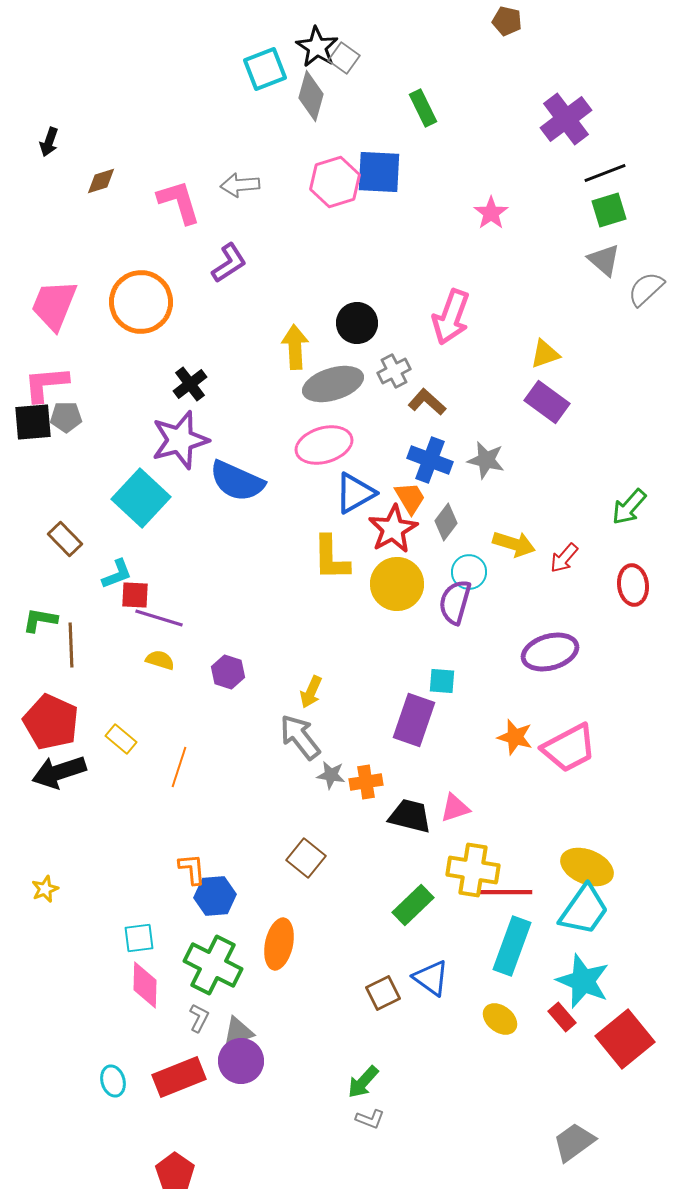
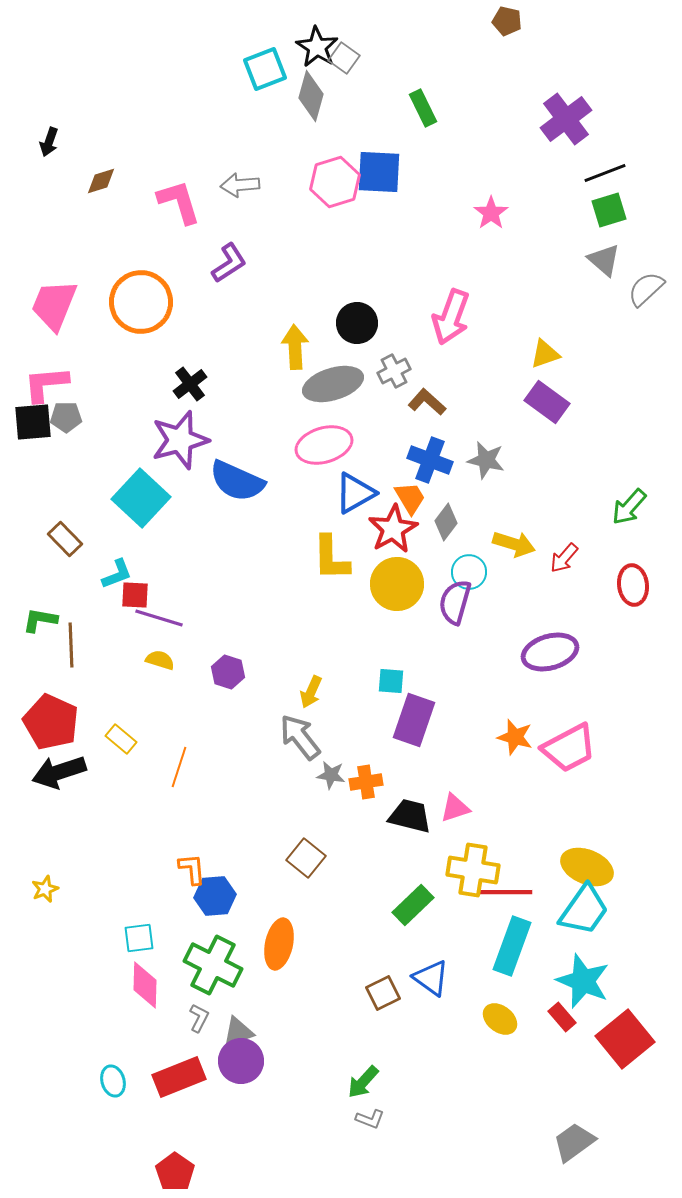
cyan square at (442, 681): moved 51 px left
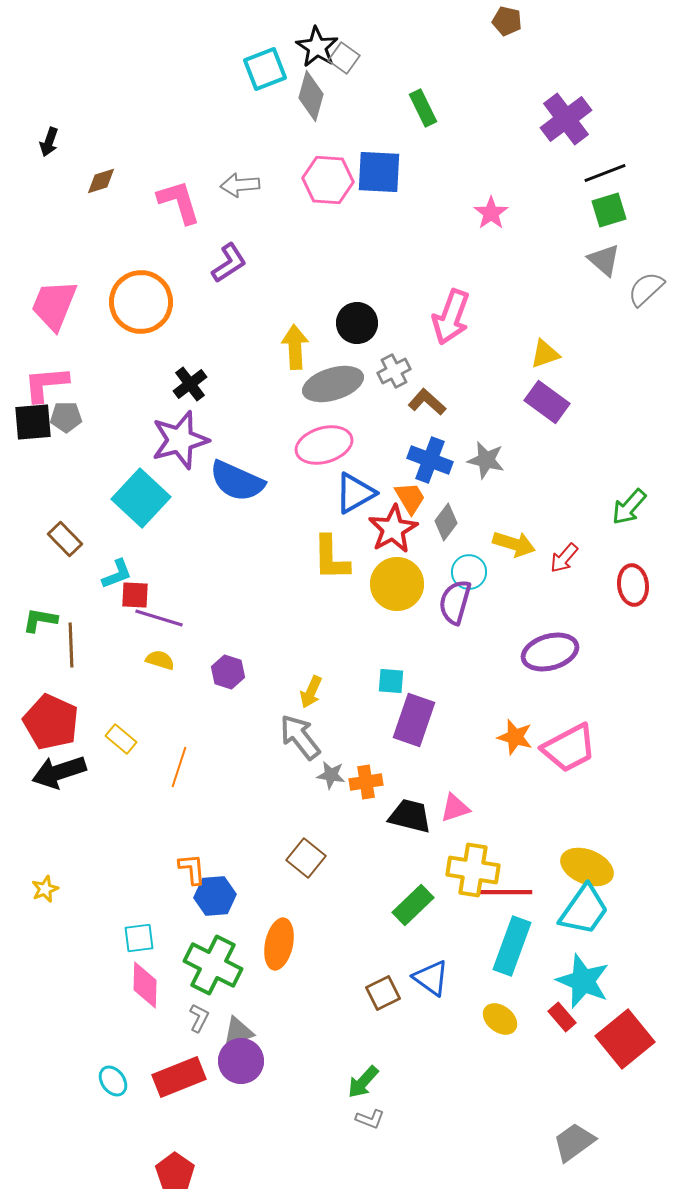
pink hexagon at (335, 182): moved 7 px left, 2 px up; rotated 21 degrees clockwise
cyan ellipse at (113, 1081): rotated 20 degrees counterclockwise
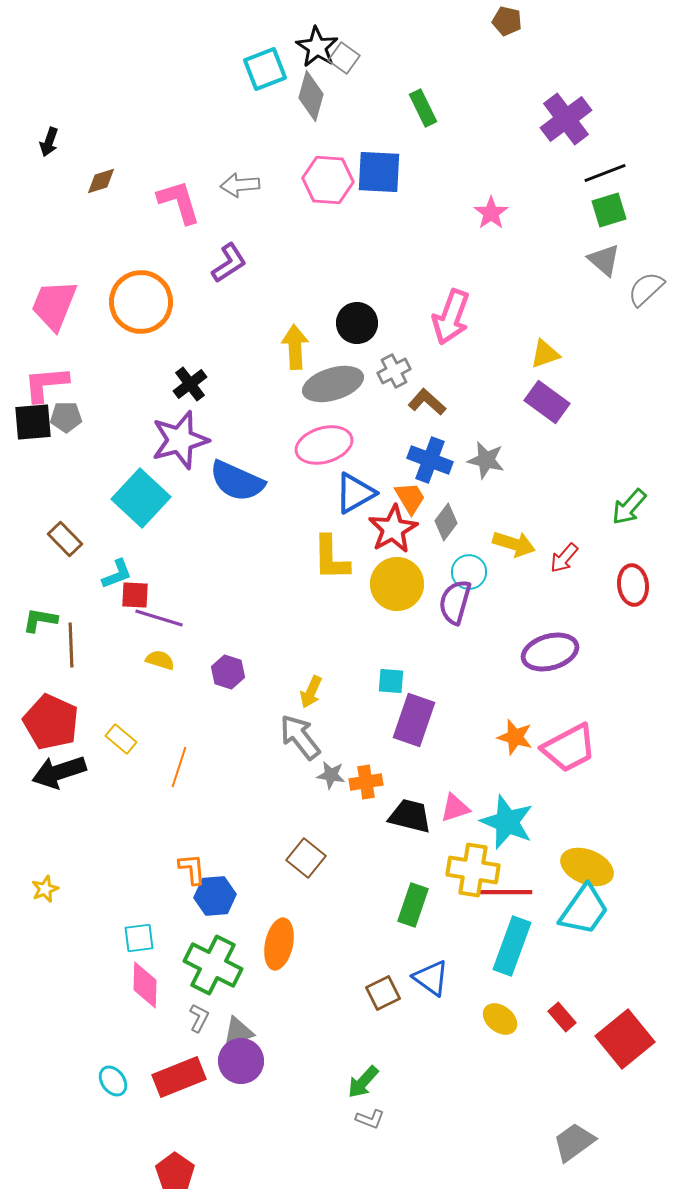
green rectangle at (413, 905): rotated 27 degrees counterclockwise
cyan star at (583, 981): moved 76 px left, 159 px up
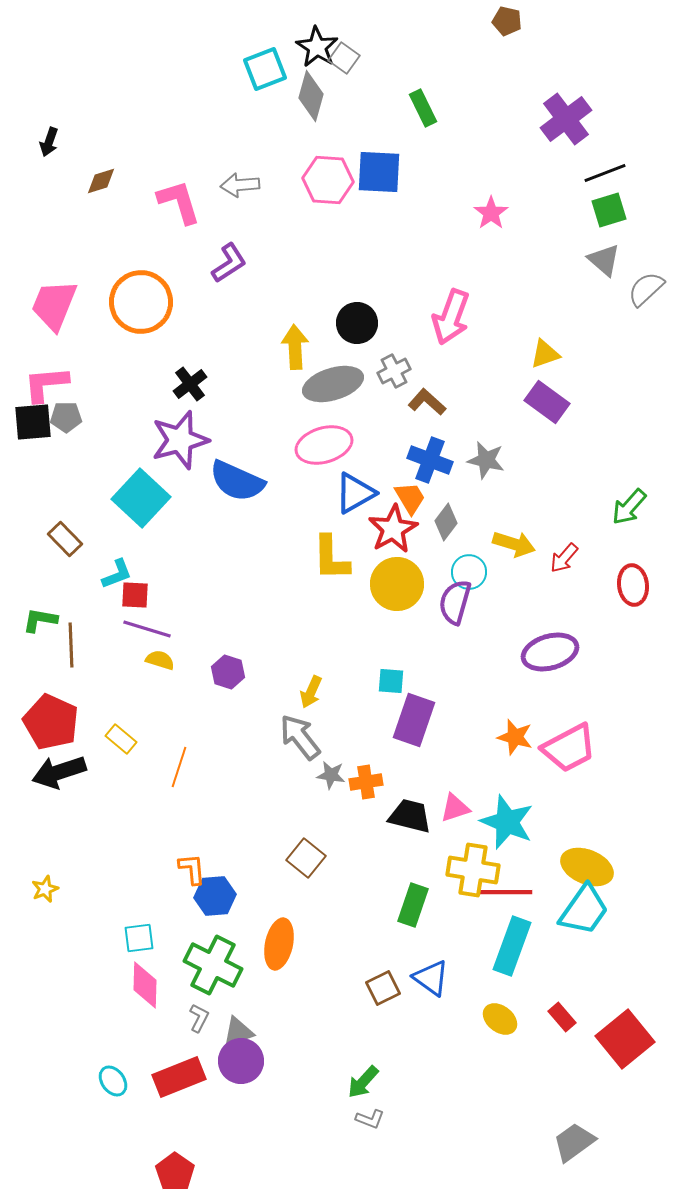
purple line at (159, 618): moved 12 px left, 11 px down
brown square at (383, 993): moved 5 px up
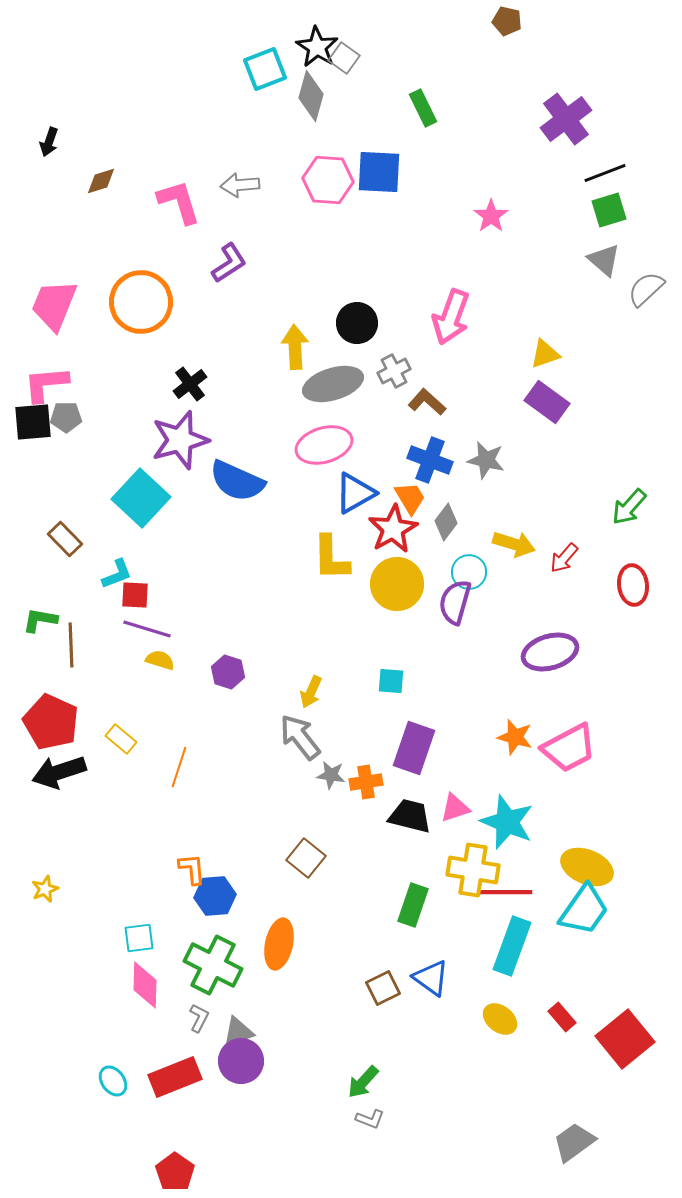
pink star at (491, 213): moved 3 px down
purple rectangle at (414, 720): moved 28 px down
red rectangle at (179, 1077): moved 4 px left
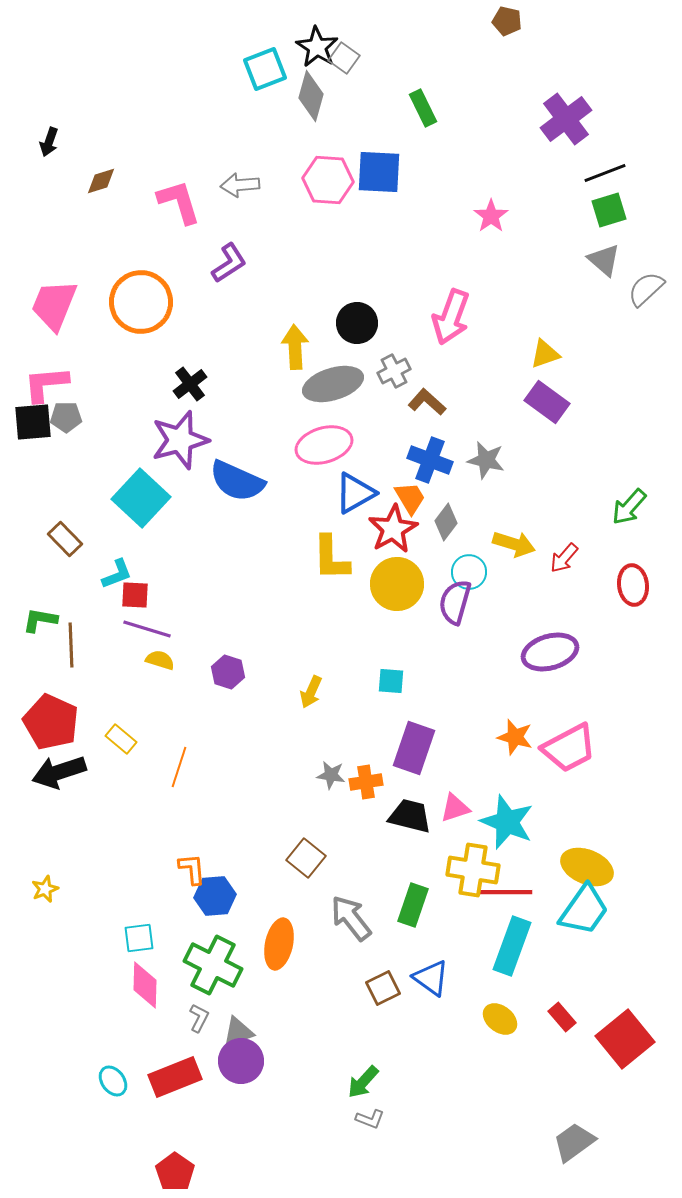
gray arrow at (300, 737): moved 51 px right, 181 px down
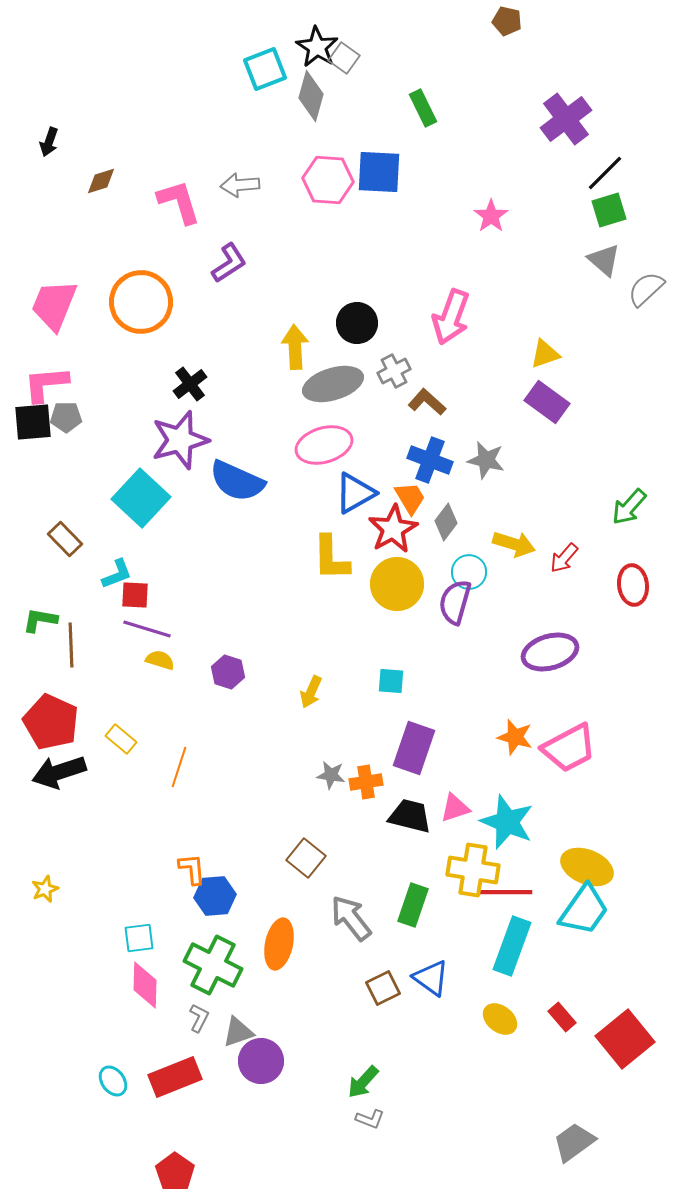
black line at (605, 173): rotated 24 degrees counterclockwise
purple circle at (241, 1061): moved 20 px right
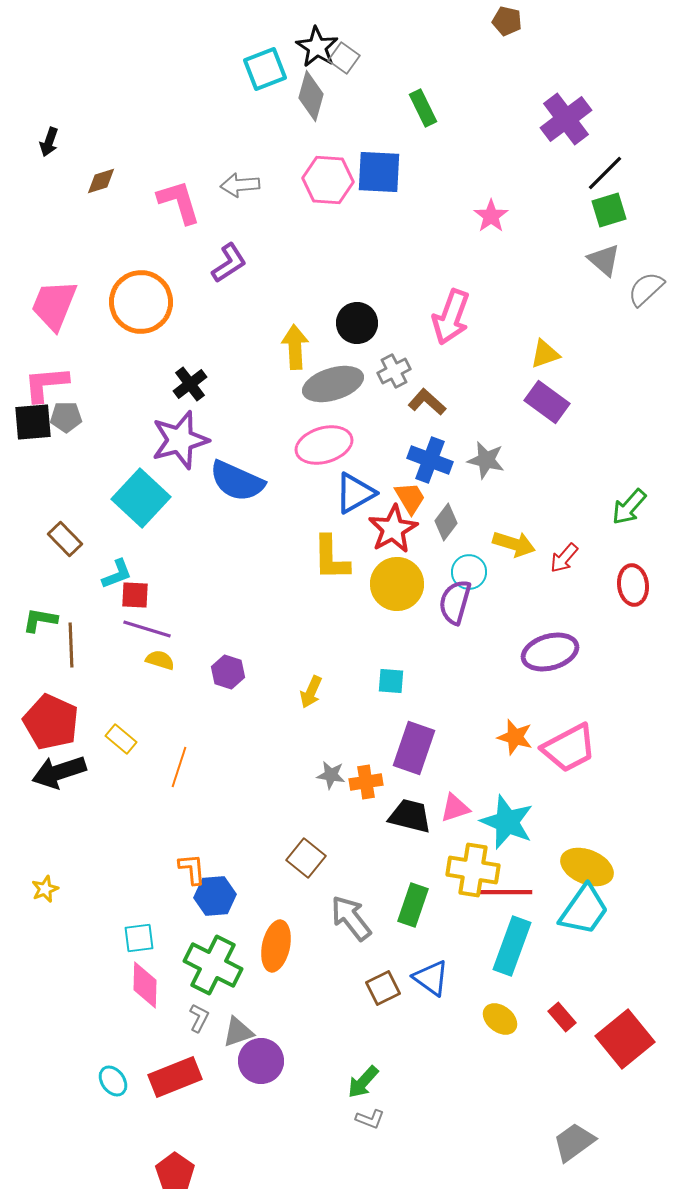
orange ellipse at (279, 944): moved 3 px left, 2 px down
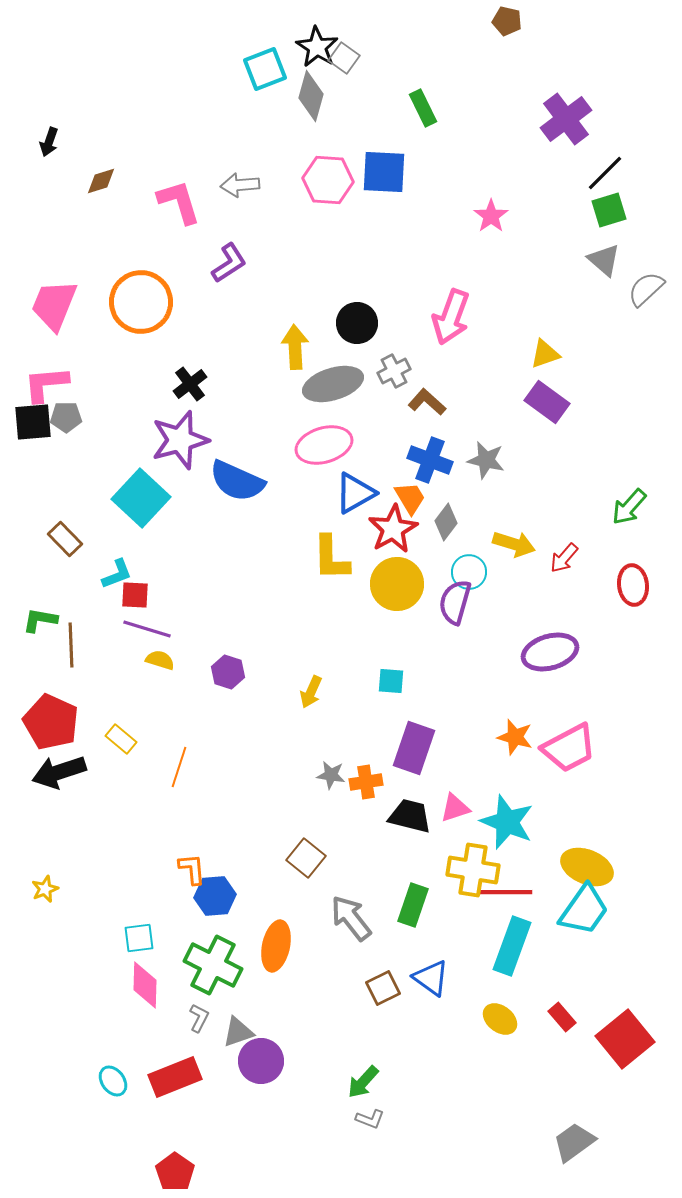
blue square at (379, 172): moved 5 px right
